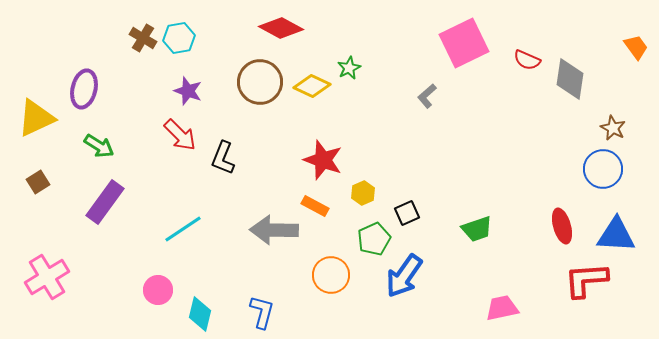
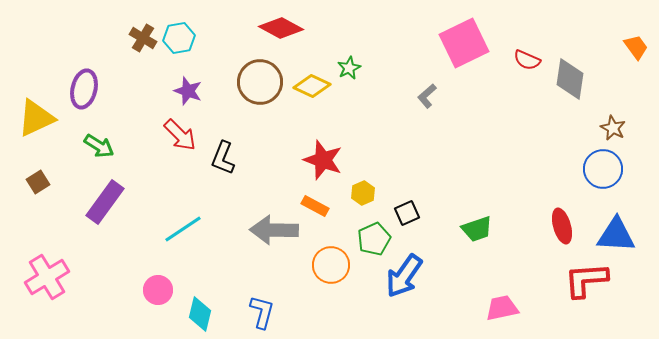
orange circle: moved 10 px up
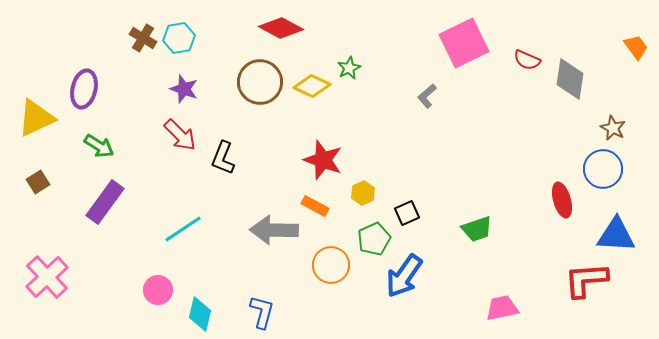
purple star: moved 4 px left, 2 px up
red ellipse: moved 26 px up
pink cross: rotated 12 degrees counterclockwise
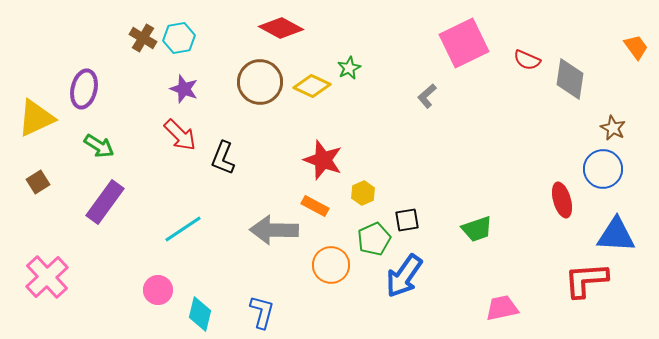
black square: moved 7 px down; rotated 15 degrees clockwise
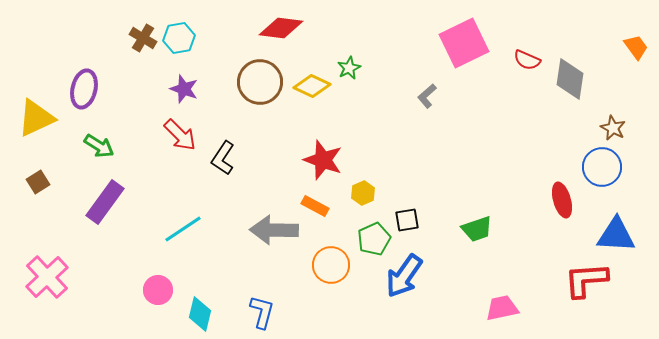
red diamond: rotated 21 degrees counterclockwise
black L-shape: rotated 12 degrees clockwise
blue circle: moved 1 px left, 2 px up
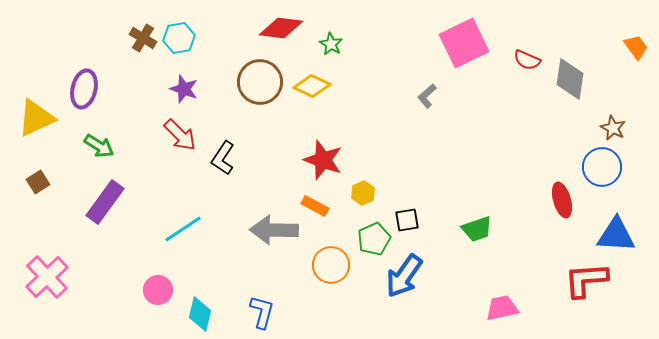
green star: moved 18 px left, 24 px up; rotated 15 degrees counterclockwise
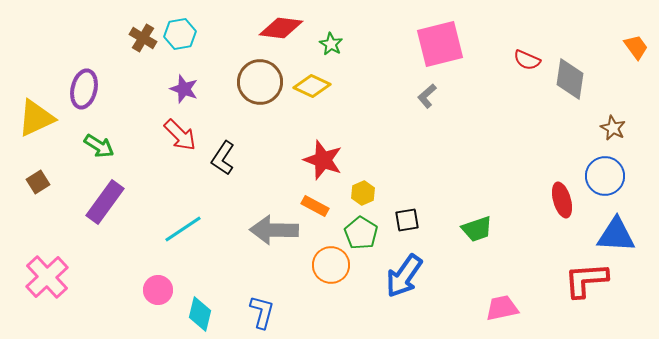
cyan hexagon: moved 1 px right, 4 px up
pink square: moved 24 px left, 1 px down; rotated 12 degrees clockwise
blue circle: moved 3 px right, 9 px down
green pentagon: moved 13 px left, 6 px up; rotated 16 degrees counterclockwise
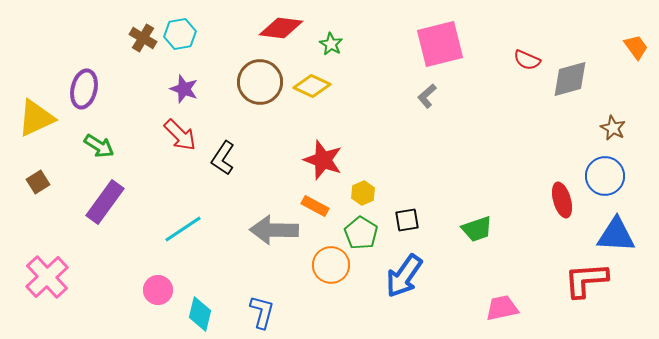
gray diamond: rotated 66 degrees clockwise
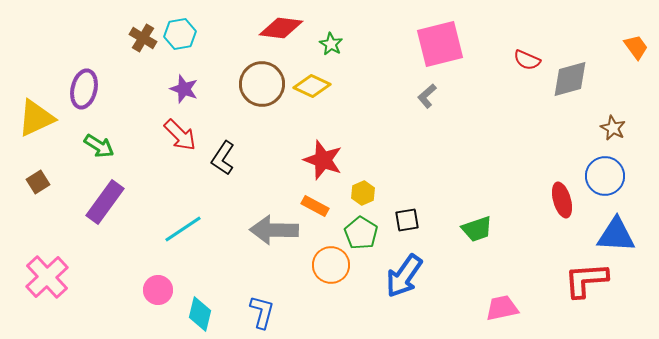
brown circle: moved 2 px right, 2 px down
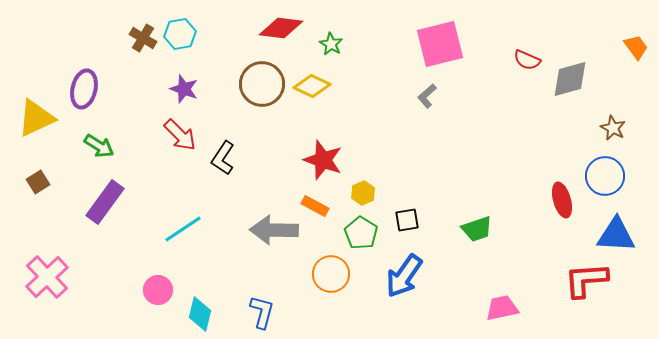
orange circle: moved 9 px down
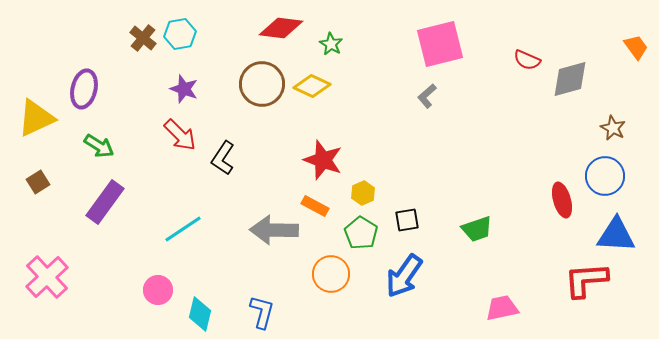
brown cross: rotated 8 degrees clockwise
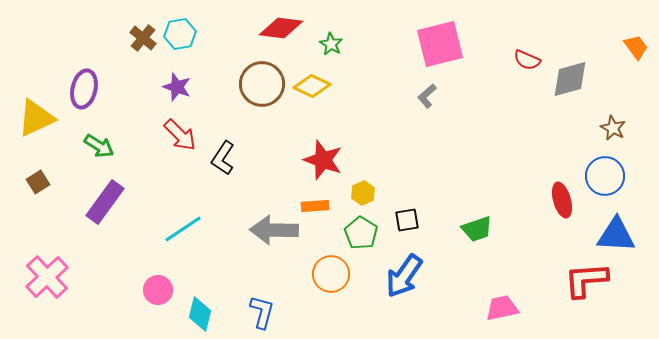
purple star: moved 7 px left, 2 px up
orange rectangle: rotated 32 degrees counterclockwise
